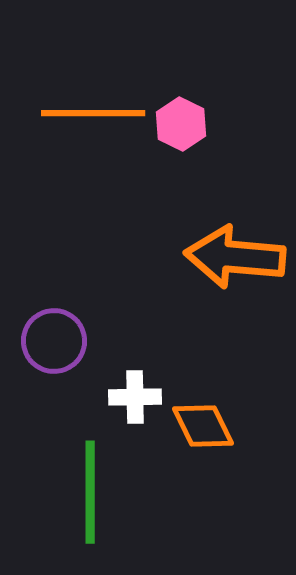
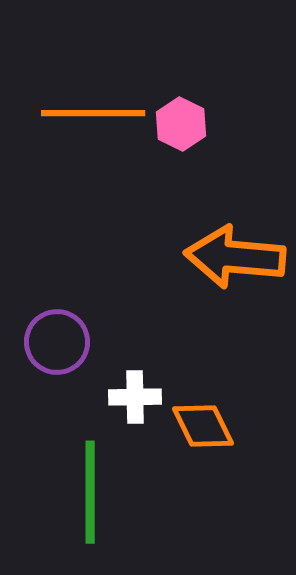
purple circle: moved 3 px right, 1 px down
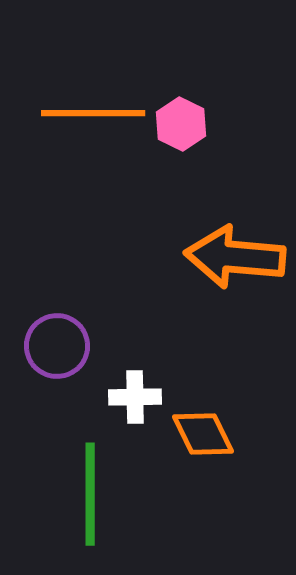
purple circle: moved 4 px down
orange diamond: moved 8 px down
green line: moved 2 px down
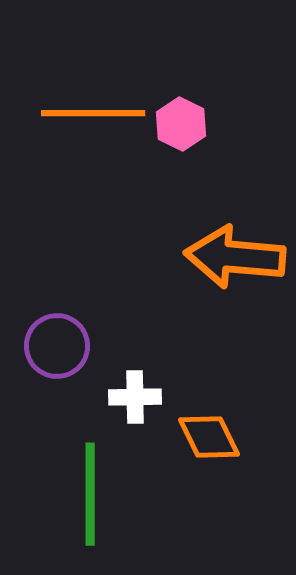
orange diamond: moved 6 px right, 3 px down
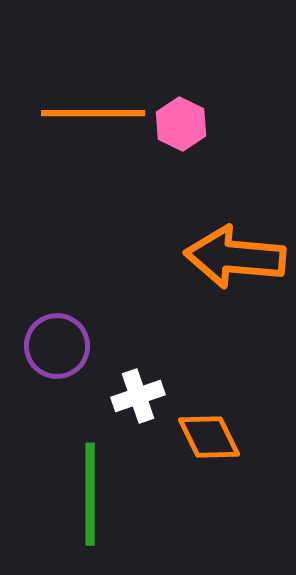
white cross: moved 3 px right, 1 px up; rotated 18 degrees counterclockwise
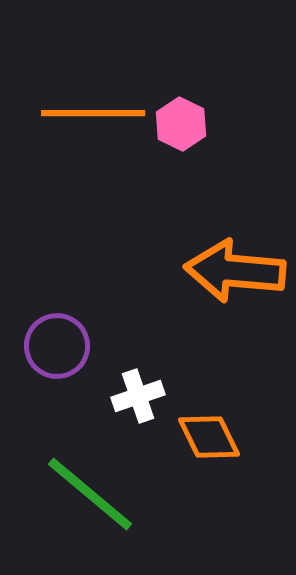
orange arrow: moved 14 px down
green line: rotated 50 degrees counterclockwise
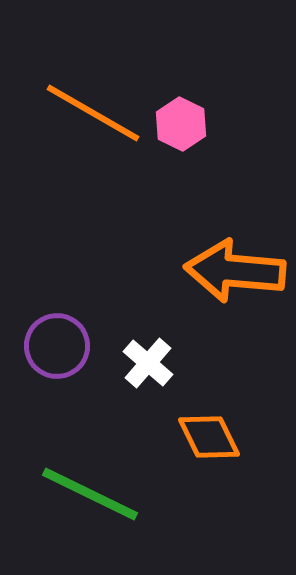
orange line: rotated 30 degrees clockwise
white cross: moved 10 px right, 33 px up; rotated 30 degrees counterclockwise
green line: rotated 14 degrees counterclockwise
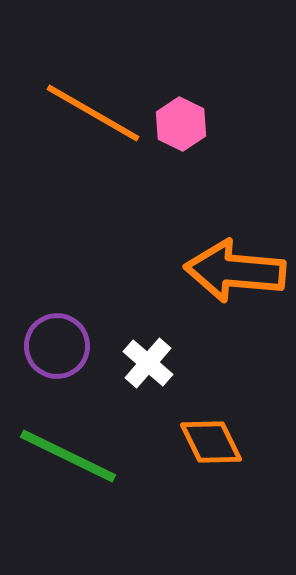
orange diamond: moved 2 px right, 5 px down
green line: moved 22 px left, 38 px up
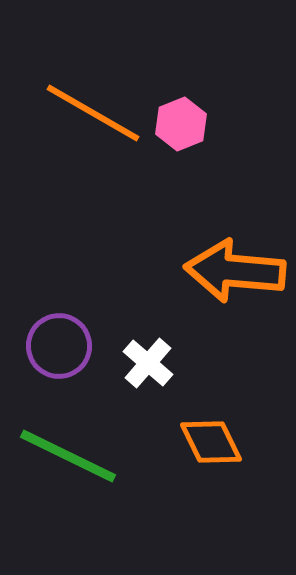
pink hexagon: rotated 12 degrees clockwise
purple circle: moved 2 px right
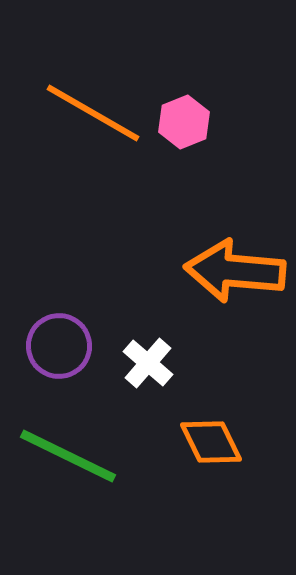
pink hexagon: moved 3 px right, 2 px up
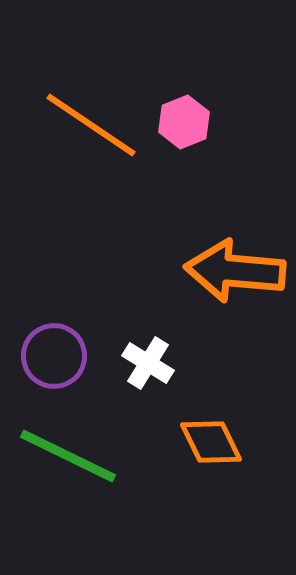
orange line: moved 2 px left, 12 px down; rotated 4 degrees clockwise
purple circle: moved 5 px left, 10 px down
white cross: rotated 9 degrees counterclockwise
